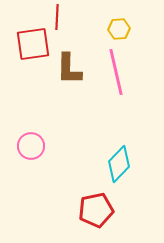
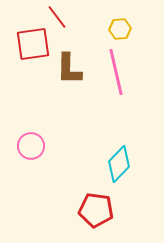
red line: rotated 40 degrees counterclockwise
yellow hexagon: moved 1 px right
red pentagon: rotated 20 degrees clockwise
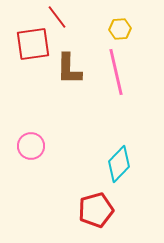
red pentagon: rotated 24 degrees counterclockwise
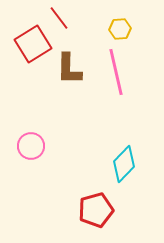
red line: moved 2 px right, 1 px down
red square: rotated 24 degrees counterclockwise
cyan diamond: moved 5 px right
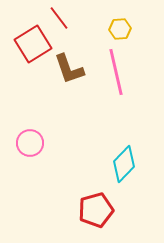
brown L-shape: rotated 20 degrees counterclockwise
pink circle: moved 1 px left, 3 px up
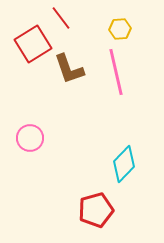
red line: moved 2 px right
pink circle: moved 5 px up
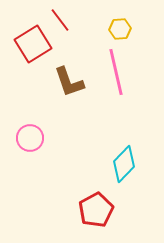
red line: moved 1 px left, 2 px down
brown L-shape: moved 13 px down
red pentagon: rotated 12 degrees counterclockwise
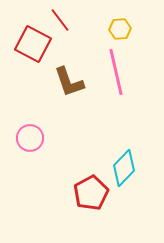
red square: rotated 30 degrees counterclockwise
cyan diamond: moved 4 px down
red pentagon: moved 5 px left, 17 px up
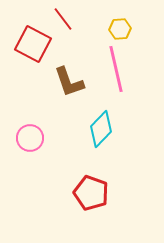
red line: moved 3 px right, 1 px up
pink line: moved 3 px up
cyan diamond: moved 23 px left, 39 px up
red pentagon: rotated 24 degrees counterclockwise
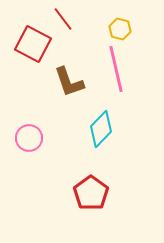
yellow hexagon: rotated 20 degrees clockwise
pink circle: moved 1 px left
red pentagon: rotated 16 degrees clockwise
